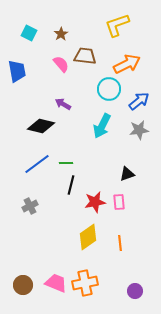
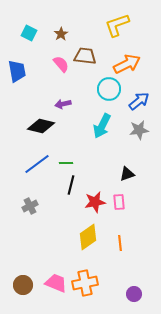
purple arrow: rotated 42 degrees counterclockwise
purple circle: moved 1 px left, 3 px down
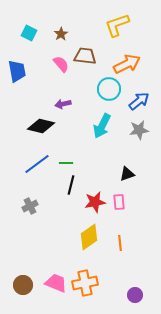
yellow diamond: moved 1 px right
purple circle: moved 1 px right, 1 px down
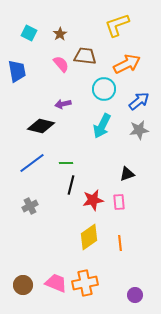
brown star: moved 1 px left
cyan circle: moved 5 px left
blue line: moved 5 px left, 1 px up
red star: moved 2 px left, 2 px up
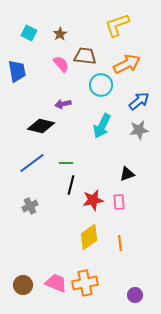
cyan circle: moved 3 px left, 4 px up
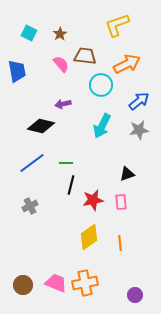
pink rectangle: moved 2 px right
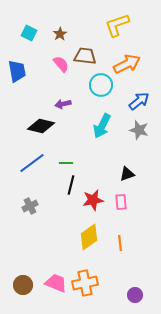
gray star: rotated 24 degrees clockwise
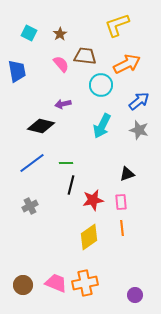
orange line: moved 2 px right, 15 px up
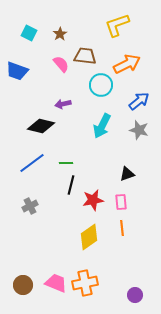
blue trapezoid: rotated 120 degrees clockwise
